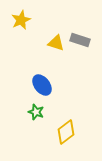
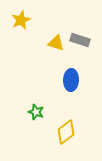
blue ellipse: moved 29 px right, 5 px up; rotated 40 degrees clockwise
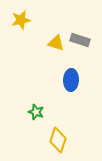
yellow star: rotated 12 degrees clockwise
yellow diamond: moved 8 px left, 8 px down; rotated 35 degrees counterclockwise
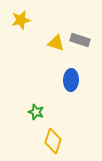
yellow diamond: moved 5 px left, 1 px down
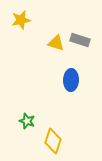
green star: moved 9 px left, 9 px down
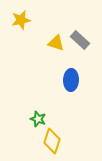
gray rectangle: rotated 24 degrees clockwise
green star: moved 11 px right, 2 px up
yellow diamond: moved 1 px left
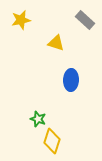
gray rectangle: moved 5 px right, 20 px up
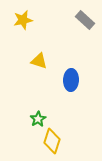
yellow star: moved 2 px right
yellow triangle: moved 17 px left, 18 px down
green star: rotated 21 degrees clockwise
